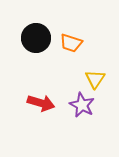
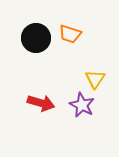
orange trapezoid: moved 1 px left, 9 px up
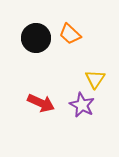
orange trapezoid: rotated 25 degrees clockwise
red arrow: rotated 8 degrees clockwise
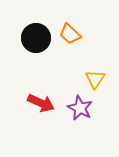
purple star: moved 2 px left, 3 px down
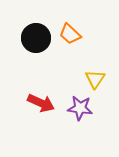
purple star: rotated 20 degrees counterclockwise
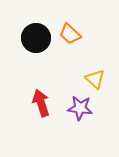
yellow triangle: rotated 20 degrees counterclockwise
red arrow: rotated 132 degrees counterclockwise
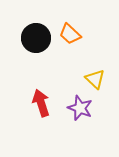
purple star: rotated 15 degrees clockwise
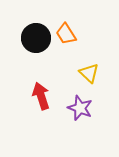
orange trapezoid: moved 4 px left; rotated 15 degrees clockwise
yellow triangle: moved 6 px left, 6 px up
red arrow: moved 7 px up
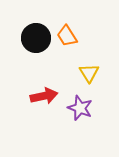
orange trapezoid: moved 1 px right, 2 px down
yellow triangle: rotated 15 degrees clockwise
red arrow: moved 3 px right; rotated 96 degrees clockwise
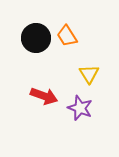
yellow triangle: moved 1 px down
red arrow: rotated 32 degrees clockwise
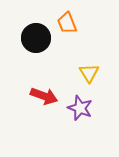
orange trapezoid: moved 13 px up; rotated 10 degrees clockwise
yellow triangle: moved 1 px up
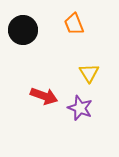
orange trapezoid: moved 7 px right, 1 px down
black circle: moved 13 px left, 8 px up
